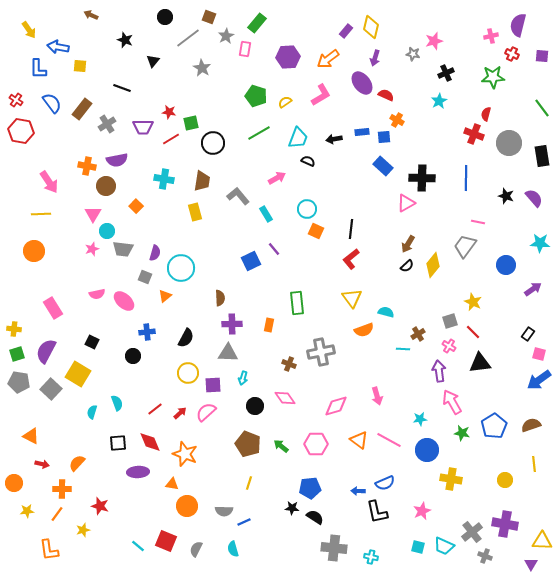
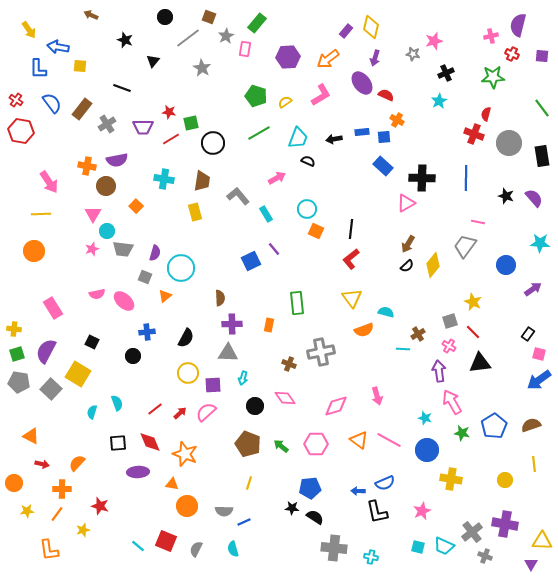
cyan star at (420, 419): moved 5 px right, 1 px up; rotated 24 degrees clockwise
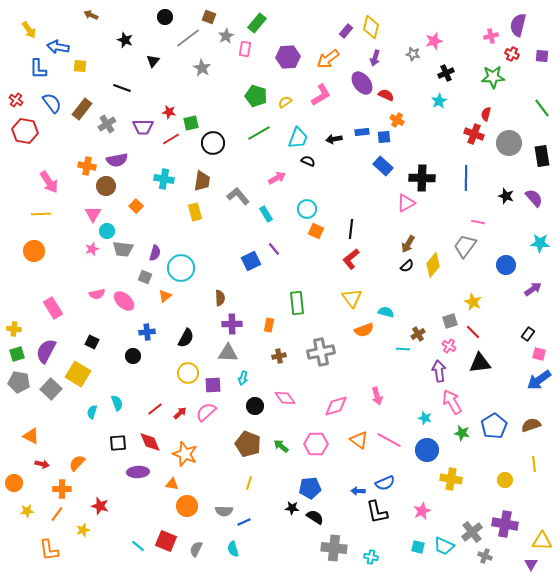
red hexagon at (21, 131): moved 4 px right
brown cross at (289, 364): moved 10 px left, 8 px up; rotated 32 degrees counterclockwise
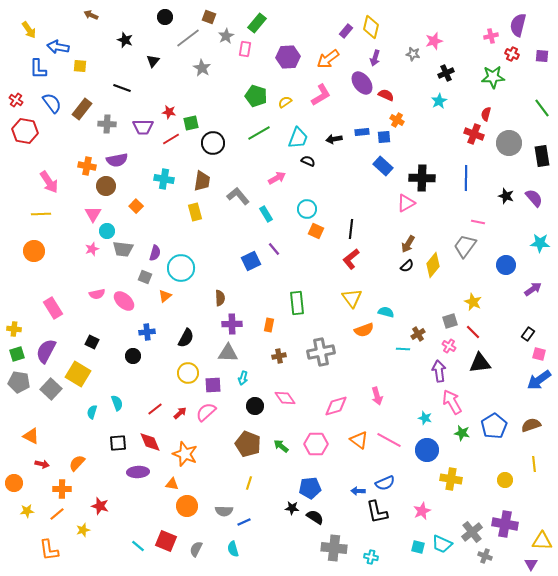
gray cross at (107, 124): rotated 36 degrees clockwise
orange line at (57, 514): rotated 14 degrees clockwise
cyan trapezoid at (444, 546): moved 2 px left, 2 px up
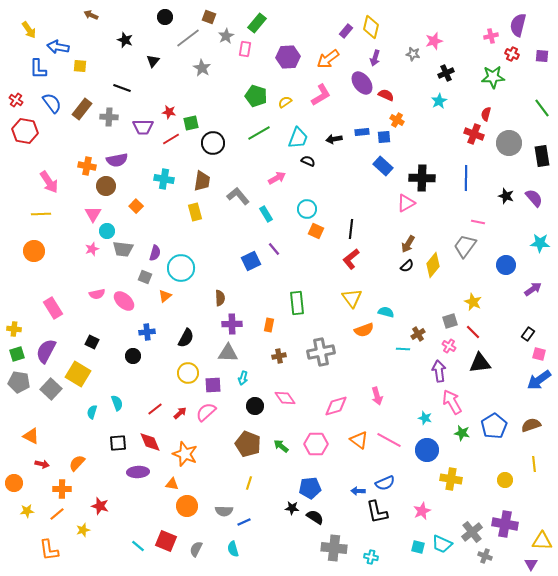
gray cross at (107, 124): moved 2 px right, 7 px up
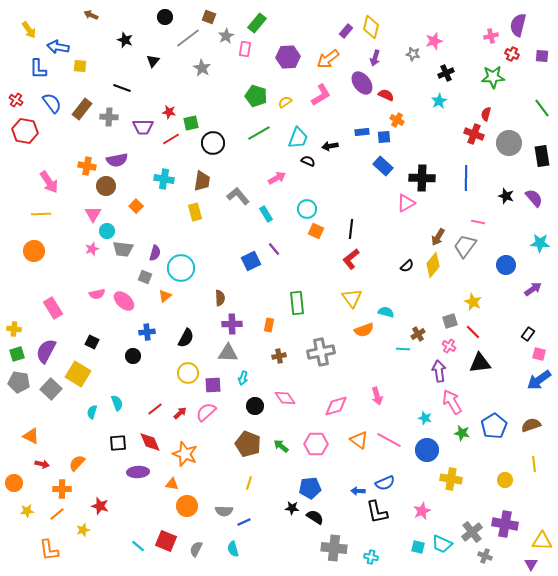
black arrow at (334, 139): moved 4 px left, 7 px down
brown arrow at (408, 244): moved 30 px right, 7 px up
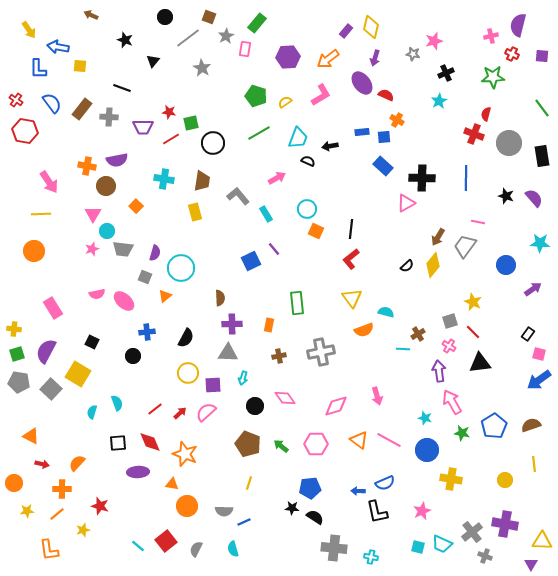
red square at (166, 541): rotated 30 degrees clockwise
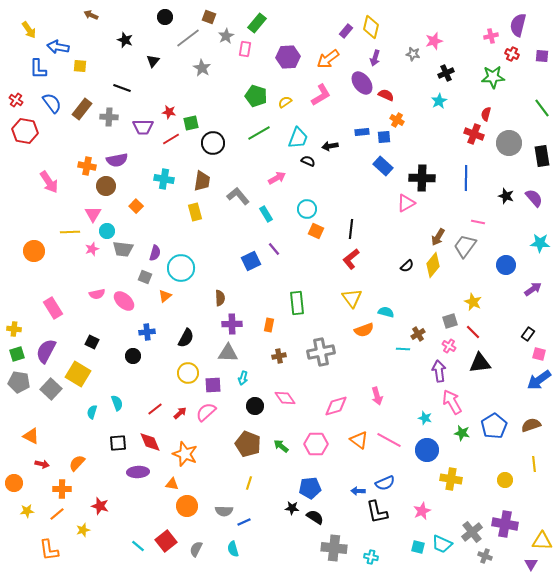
yellow line at (41, 214): moved 29 px right, 18 px down
